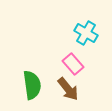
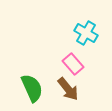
green semicircle: moved 3 px down; rotated 16 degrees counterclockwise
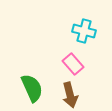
cyan cross: moved 2 px left, 2 px up; rotated 15 degrees counterclockwise
brown arrow: moved 2 px right, 6 px down; rotated 25 degrees clockwise
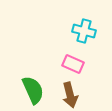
pink rectangle: rotated 25 degrees counterclockwise
green semicircle: moved 1 px right, 2 px down
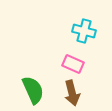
brown arrow: moved 2 px right, 2 px up
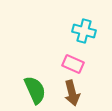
green semicircle: moved 2 px right
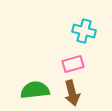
pink rectangle: rotated 40 degrees counterclockwise
green semicircle: rotated 72 degrees counterclockwise
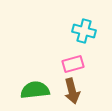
brown arrow: moved 2 px up
